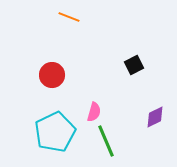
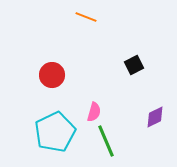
orange line: moved 17 px right
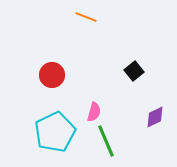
black square: moved 6 px down; rotated 12 degrees counterclockwise
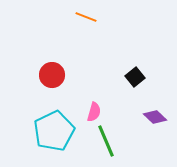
black square: moved 1 px right, 6 px down
purple diamond: rotated 70 degrees clockwise
cyan pentagon: moved 1 px left, 1 px up
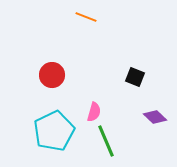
black square: rotated 30 degrees counterclockwise
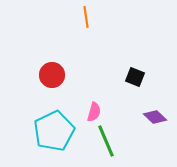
orange line: rotated 60 degrees clockwise
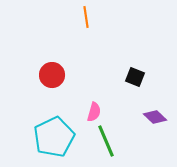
cyan pentagon: moved 6 px down
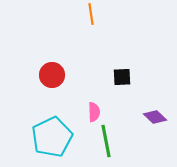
orange line: moved 5 px right, 3 px up
black square: moved 13 px left; rotated 24 degrees counterclockwise
pink semicircle: rotated 18 degrees counterclockwise
cyan pentagon: moved 2 px left
green line: rotated 12 degrees clockwise
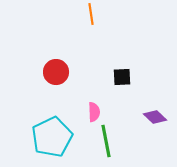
red circle: moved 4 px right, 3 px up
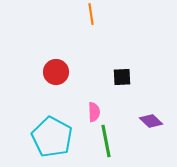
purple diamond: moved 4 px left, 4 px down
cyan pentagon: rotated 18 degrees counterclockwise
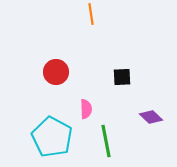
pink semicircle: moved 8 px left, 3 px up
purple diamond: moved 4 px up
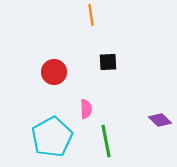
orange line: moved 1 px down
red circle: moved 2 px left
black square: moved 14 px left, 15 px up
purple diamond: moved 9 px right, 3 px down
cyan pentagon: rotated 15 degrees clockwise
